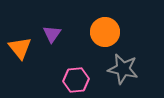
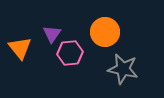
pink hexagon: moved 6 px left, 27 px up
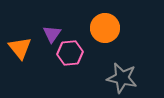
orange circle: moved 4 px up
gray star: moved 1 px left, 9 px down
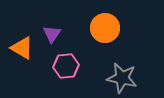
orange triangle: moved 2 px right; rotated 20 degrees counterclockwise
pink hexagon: moved 4 px left, 13 px down
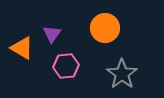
gray star: moved 4 px up; rotated 24 degrees clockwise
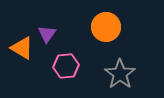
orange circle: moved 1 px right, 1 px up
purple triangle: moved 5 px left
gray star: moved 2 px left
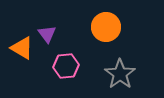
purple triangle: rotated 12 degrees counterclockwise
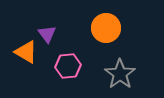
orange circle: moved 1 px down
orange triangle: moved 4 px right, 4 px down
pink hexagon: moved 2 px right
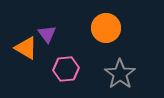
orange triangle: moved 4 px up
pink hexagon: moved 2 px left, 3 px down
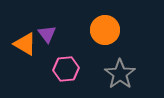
orange circle: moved 1 px left, 2 px down
orange triangle: moved 1 px left, 4 px up
